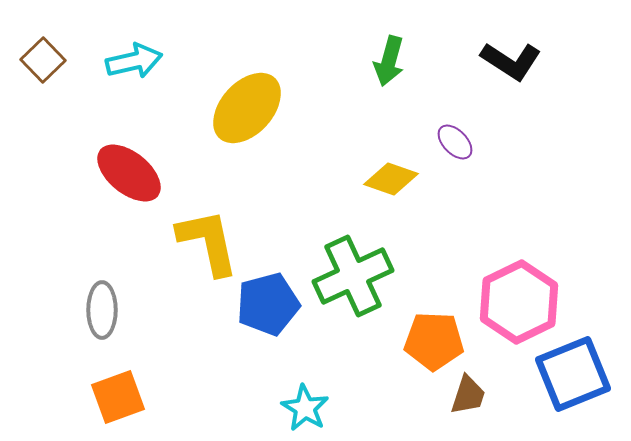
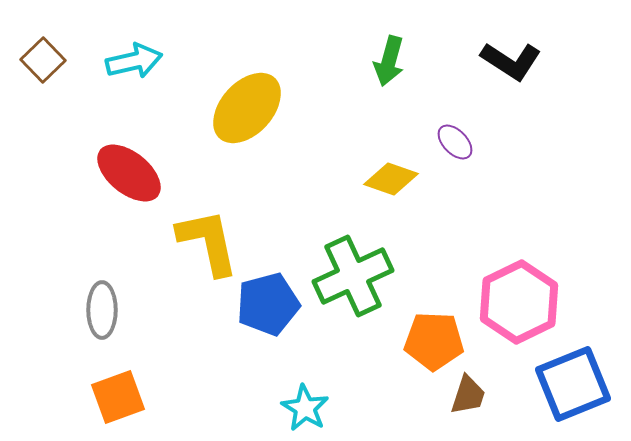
blue square: moved 10 px down
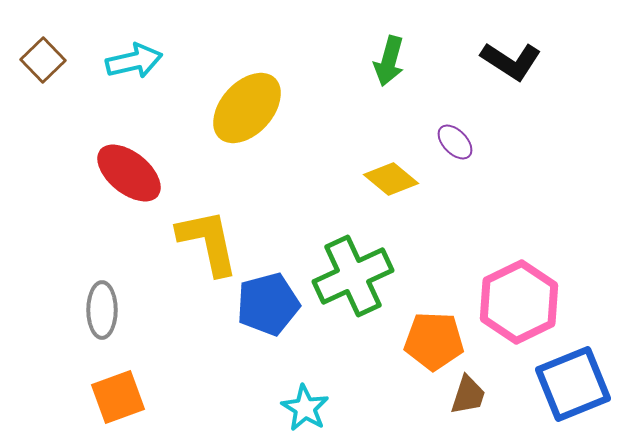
yellow diamond: rotated 20 degrees clockwise
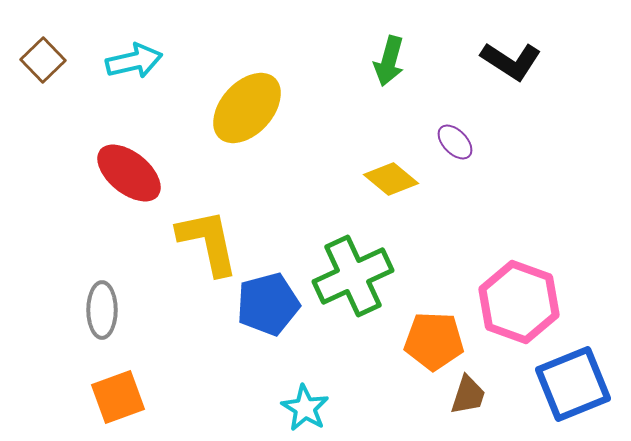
pink hexagon: rotated 14 degrees counterclockwise
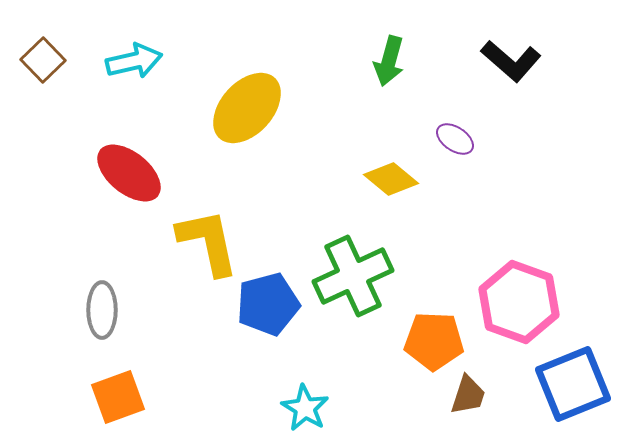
black L-shape: rotated 8 degrees clockwise
purple ellipse: moved 3 px up; rotated 12 degrees counterclockwise
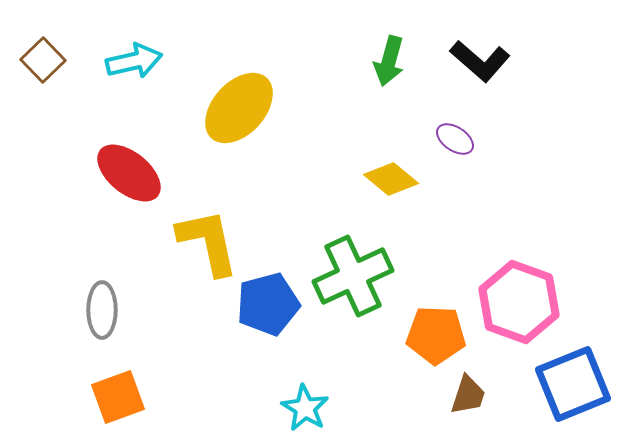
black L-shape: moved 31 px left
yellow ellipse: moved 8 px left
orange pentagon: moved 2 px right, 6 px up
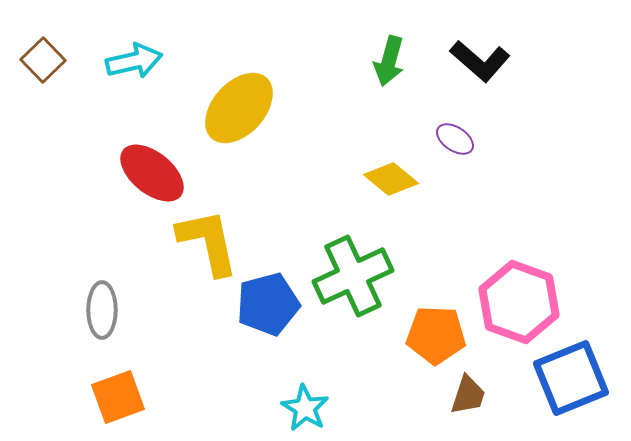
red ellipse: moved 23 px right
blue square: moved 2 px left, 6 px up
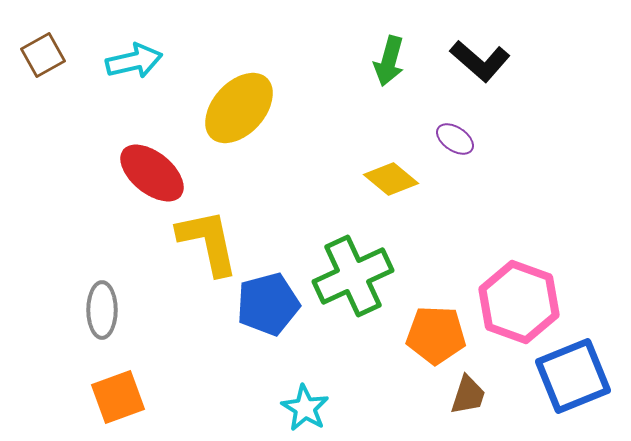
brown square: moved 5 px up; rotated 15 degrees clockwise
blue square: moved 2 px right, 2 px up
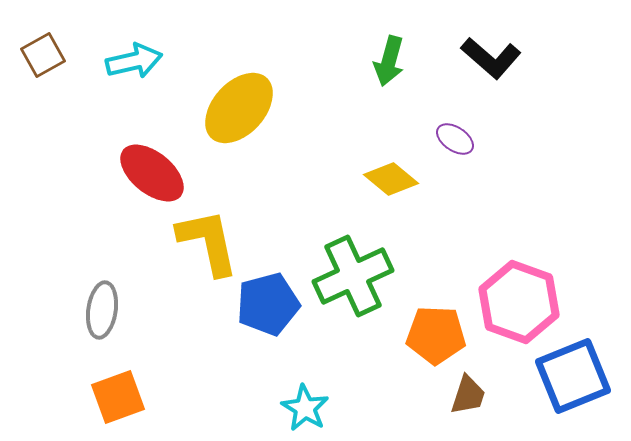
black L-shape: moved 11 px right, 3 px up
gray ellipse: rotated 8 degrees clockwise
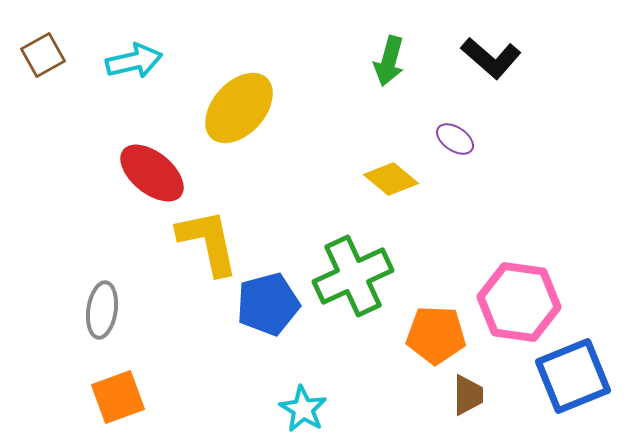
pink hexagon: rotated 12 degrees counterclockwise
brown trapezoid: rotated 18 degrees counterclockwise
cyan star: moved 2 px left, 1 px down
